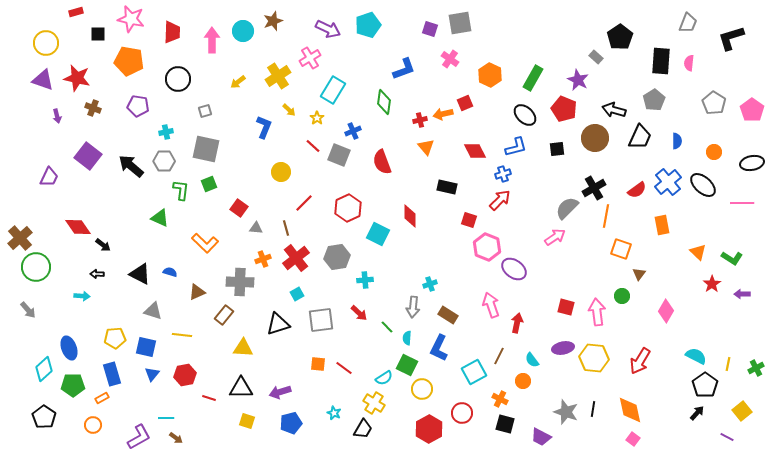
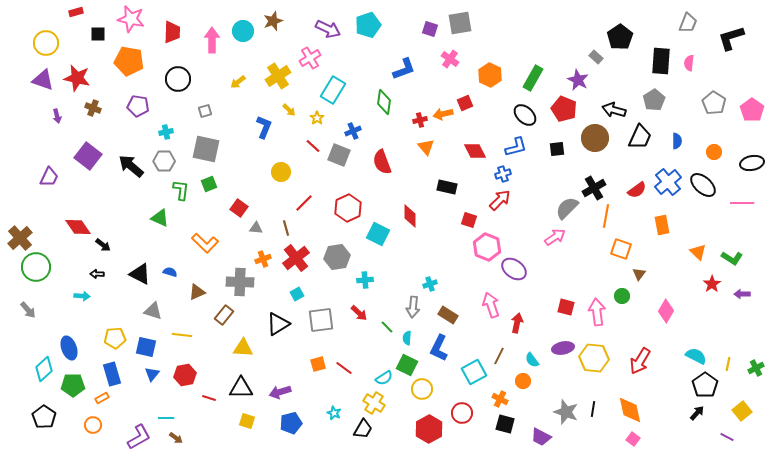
black triangle at (278, 324): rotated 15 degrees counterclockwise
orange square at (318, 364): rotated 21 degrees counterclockwise
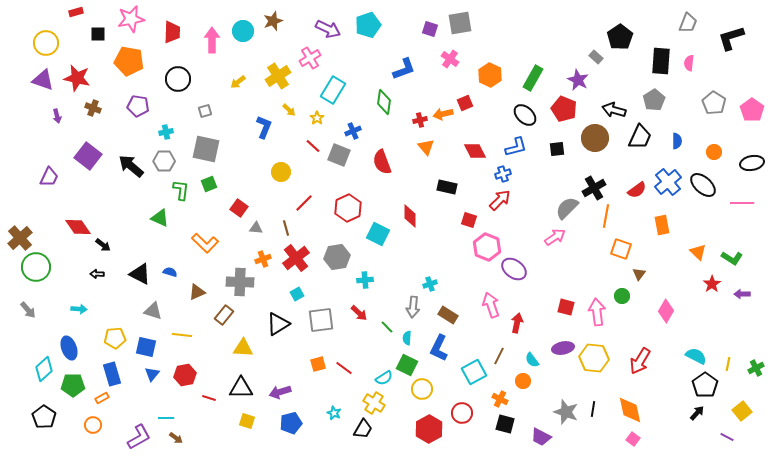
pink star at (131, 19): rotated 24 degrees counterclockwise
cyan arrow at (82, 296): moved 3 px left, 13 px down
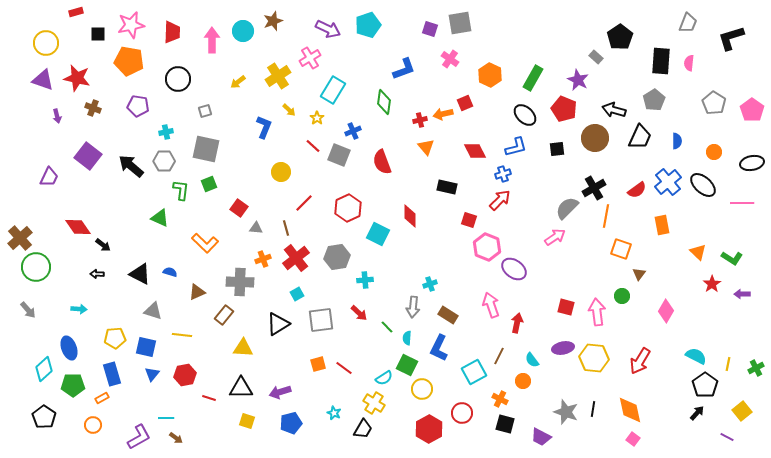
pink star at (131, 19): moved 6 px down
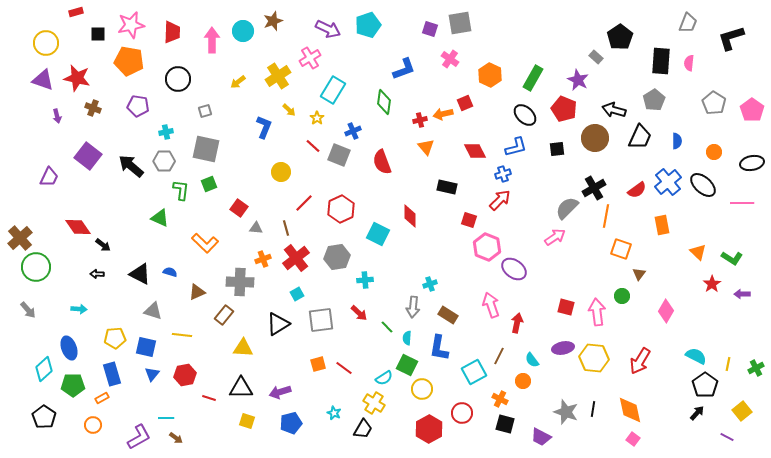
red hexagon at (348, 208): moved 7 px left, 1 px down
blue L-shape at (439, 348): rotated 16 degrees counterclockwise
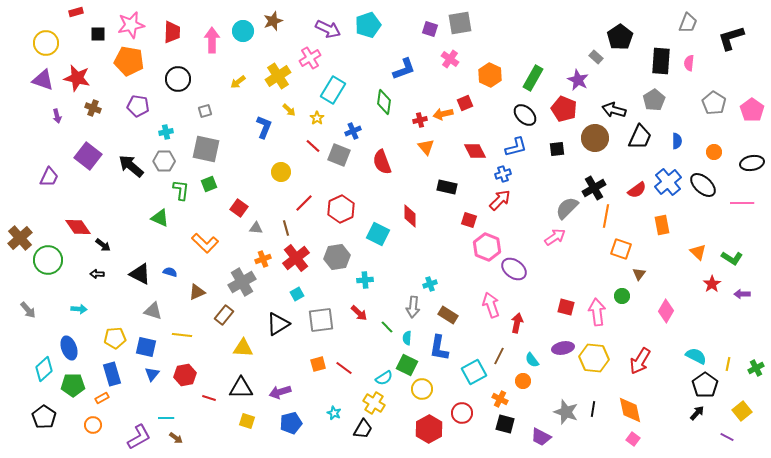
green circle at (36, 267): moved 12 px right, 7 px up
gray cross at (240, 282): moved 2 px right; rotated 32 degrees counterclockwise
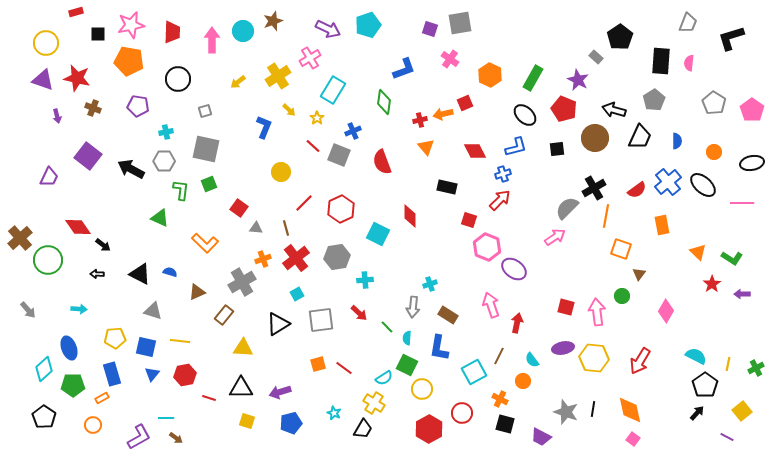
black arrow at (131, 166): moved 3 px down; rotated 12 degrees counterclockwise
yellow line at (182, 335): moved 2 px left, 6 px down
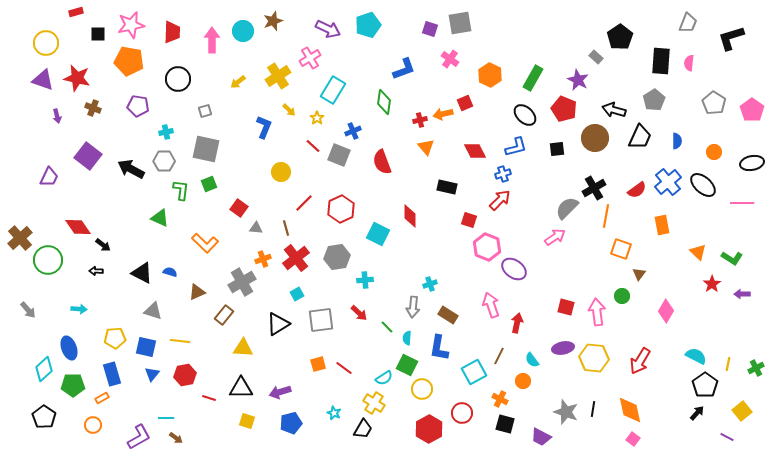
black arrow at (97, 274): moved 1 px left, 3 px up
black triangle at (140, 274): moved 2 px right, 1 px up
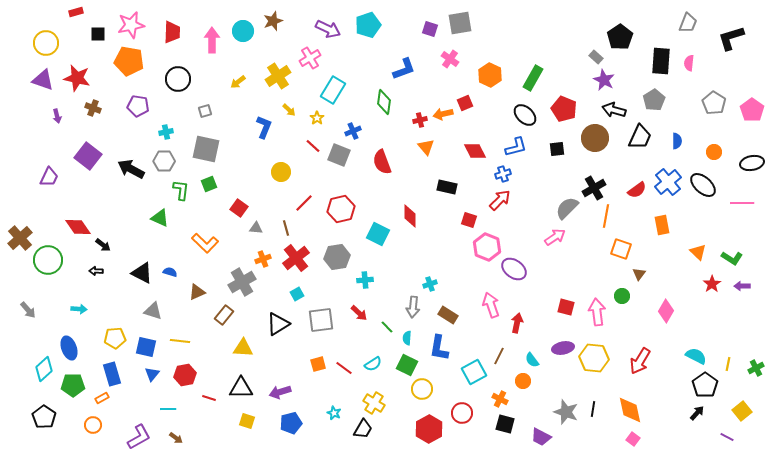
purple star at (578, 80): moved 26 px right
red hexagon at (341, 209): rotated 12 degrees clockwise
purple arrow at (742, 294): moved 8 px up
cyan semicircle at (384, 378): moved 11 px left, 14 px up
cyan line at (166, 418): moved 2 px right, 9 px up
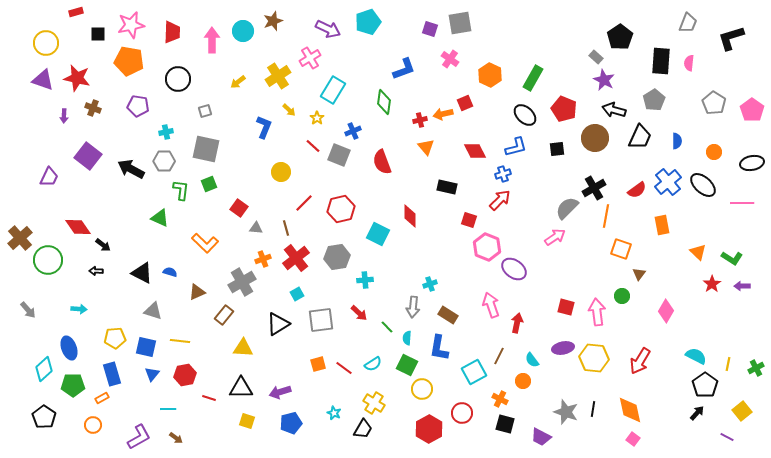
cyan pentagon at (368, 25): moved 3 px up
purple arrow at (57, 116): moved 7 px right; rotated 16 degrees clockwise
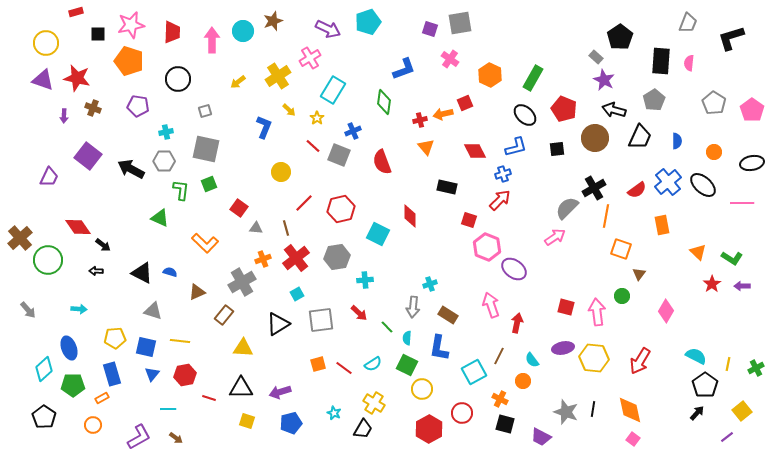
orange pentagon at (129, 61): rotated 8 degrees clockwise
purple line at (727, 437): rotated 64 degrees counterclockwise
